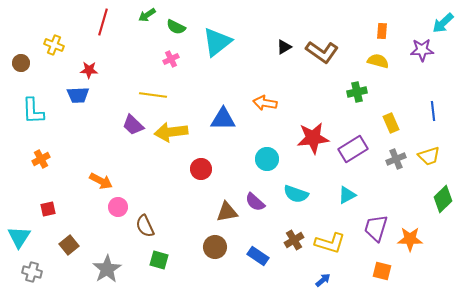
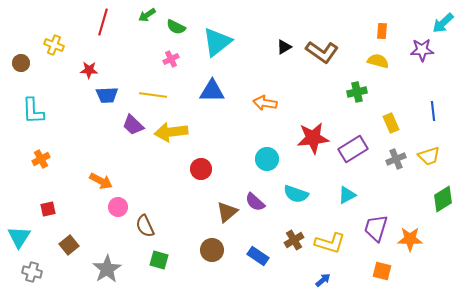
blue trapezoid at (78, 95): moved 29 px right
blue triangle at (223, 119): moved 11 px left, 28 px up
green diamond at (443, 199): rotated 12 degrees clockwise
brown triangle at (227, 212): rotated 30 degrees counterclockwise
brown circle at (215, 247): moved 3 px left, 3 px down
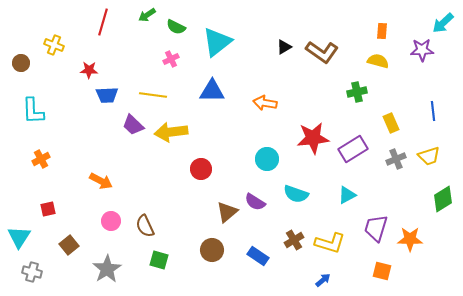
purple semicircle at (255, 202): rotated 10 degrees counterclockwise
pink circle at (118, 207): moved 7 px left, 14 px down
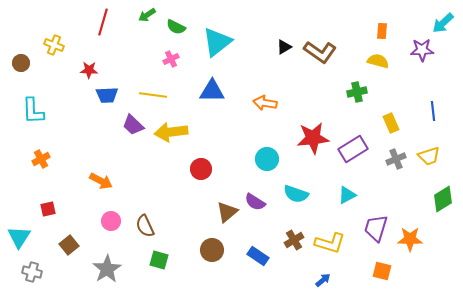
brown L-shape at (322, 52): moved 2 px left
